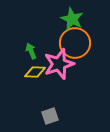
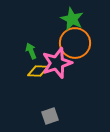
pink star: moved 2 px left, 1 px up
yellow diamond: moved 3 px right, 1 px up
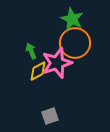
yellow diamond: rotated 30 degrees counterclockwise
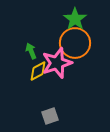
green star: moved 3 px right; rotated 10 degrees clockwise
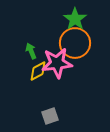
pink star: rotated 12 degrees clockwise
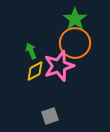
pink star: moved 2 px right, 3 px down; rotated 12 degrees counterclockwise
yellow diamond: moved 3 px left
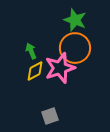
green star: moved 1 px down; rotated 15 degrees counterclockwise
orange circle: moved 5 px down
pink star: moved 1 px right, 2 px down
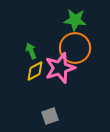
green star: rotated 15 degrees counterclockwise
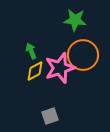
orange circle: moved 8 px right, 7 px down
